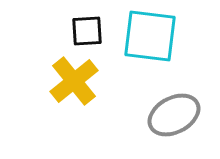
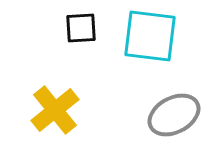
black square: moved 6 px left, 3 px up
yellow cross: moved 19 px left, 29 px down
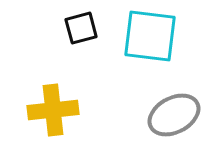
black square: rotated 12 degrees counterclockwise
yellow cross: moved 2 px left; rotated 33 degrees clockwise
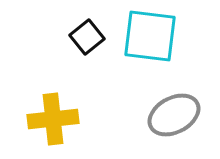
black square: moved 6 px right, 9 px down; rotated 24 degrees counterclockwise
yellow cross: moved 9 px down
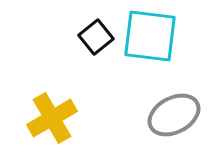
black square: moved 9 px right
yellow cross: moved 1 px left, 1 px up; rotated 24 degrees counterclockwise
